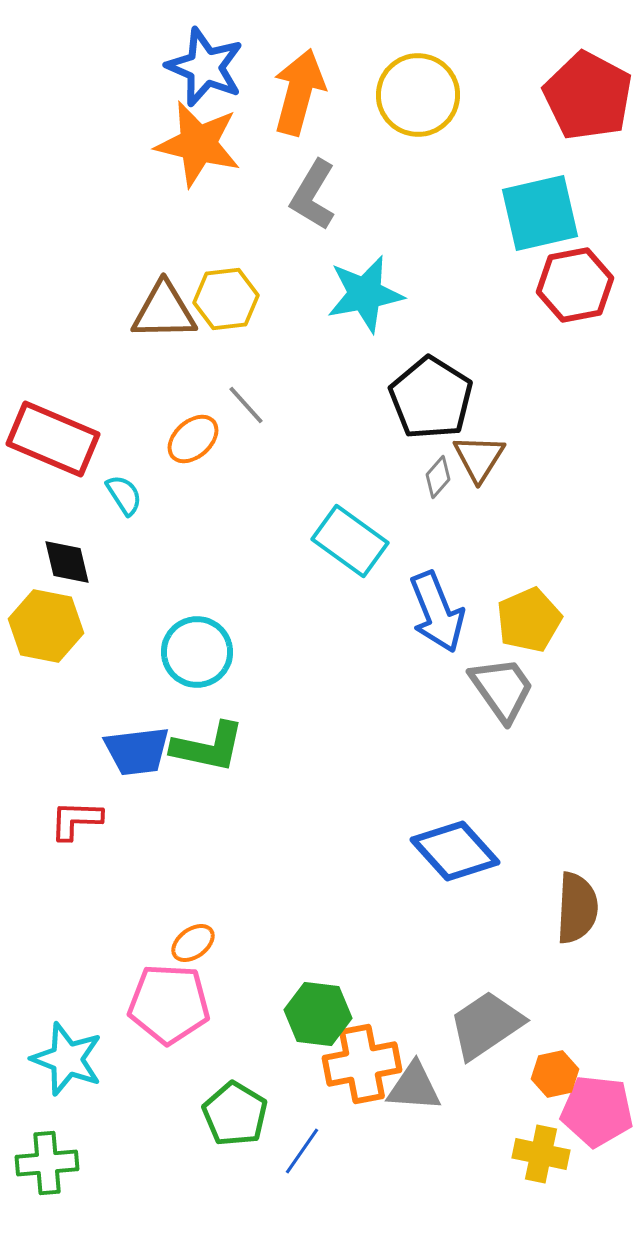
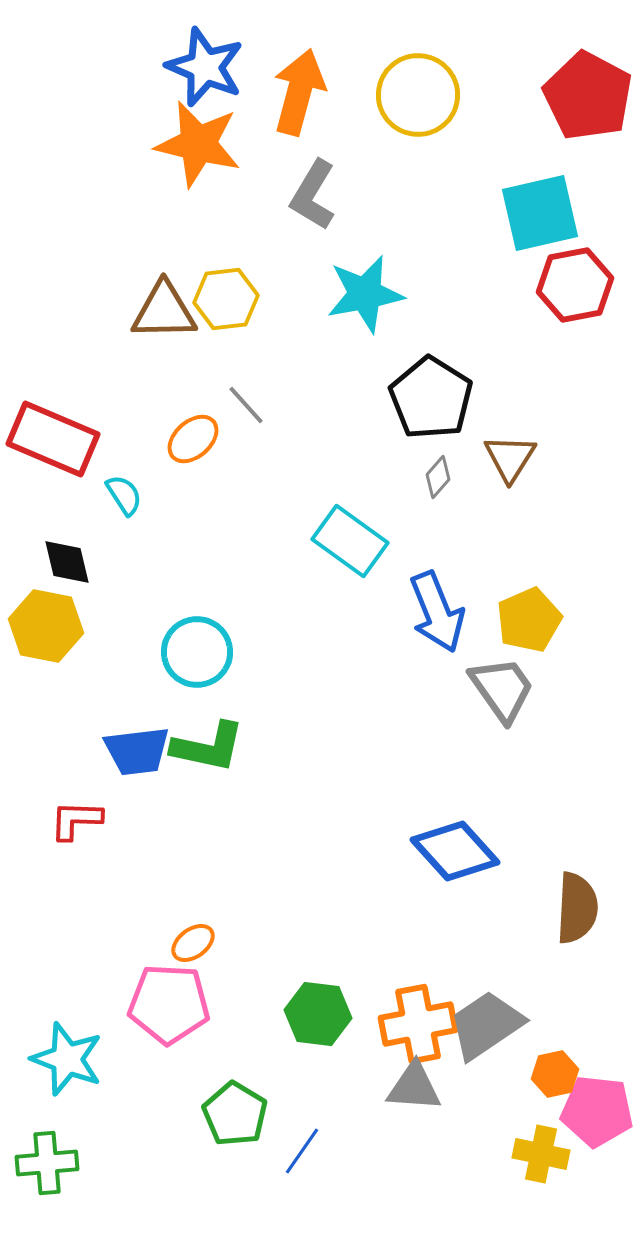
brown triangle at (479, 458): moved 31 px right
orange cross at (362, 1064): moved 56 px right, 40 px up
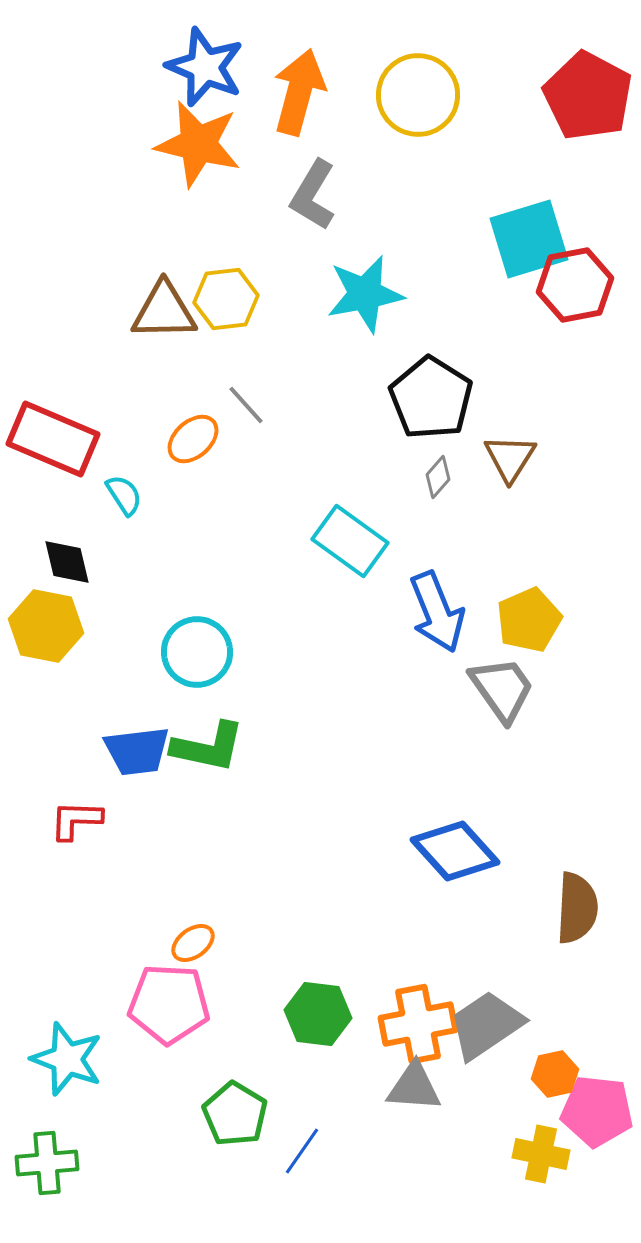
cyan square at (540, 213): moved 11 px left, 26 px down; rotated 4 degrees counterclockwise
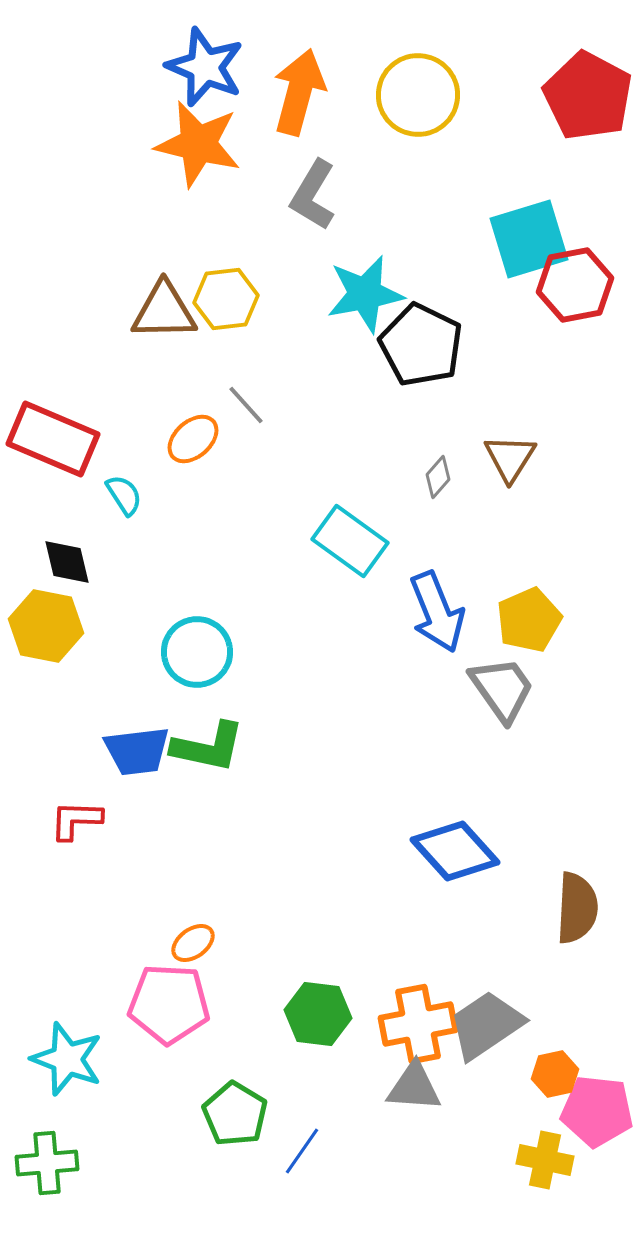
black pentagon at (431, 398): moved 10 px left, 53 px up; rotated 6 degrees counterclockwise
yellow cross at (541, 1154): moved 4 px right, 6 px down
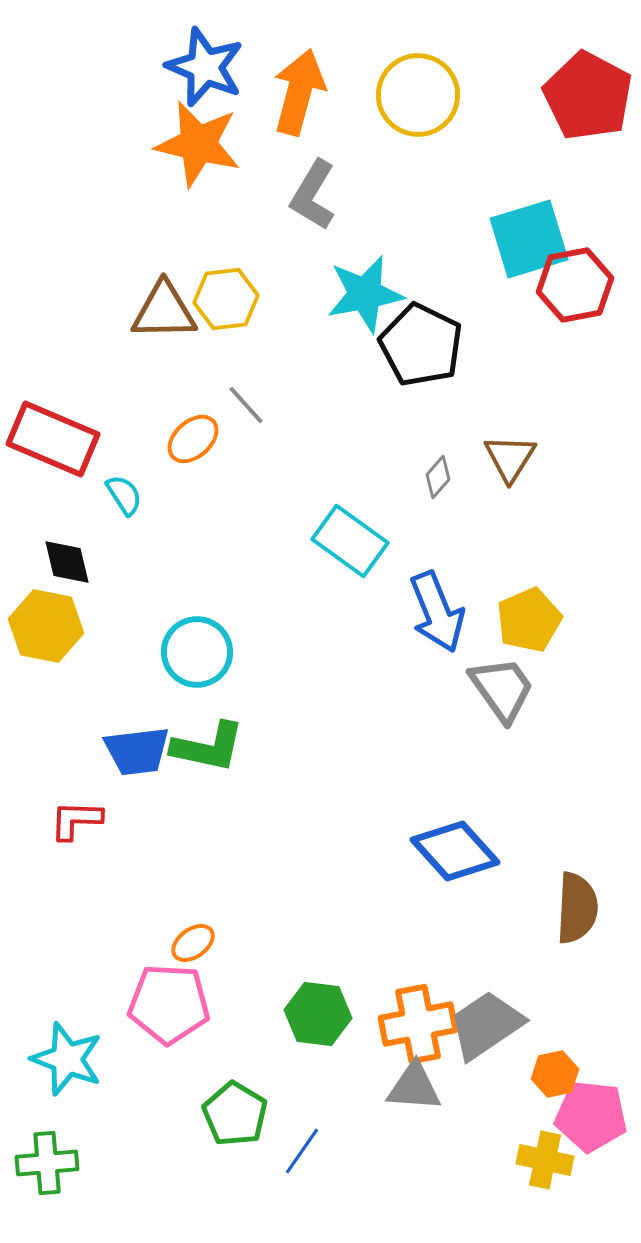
pink pentagon at (597, 1111): moved 6 px left, 5 px down
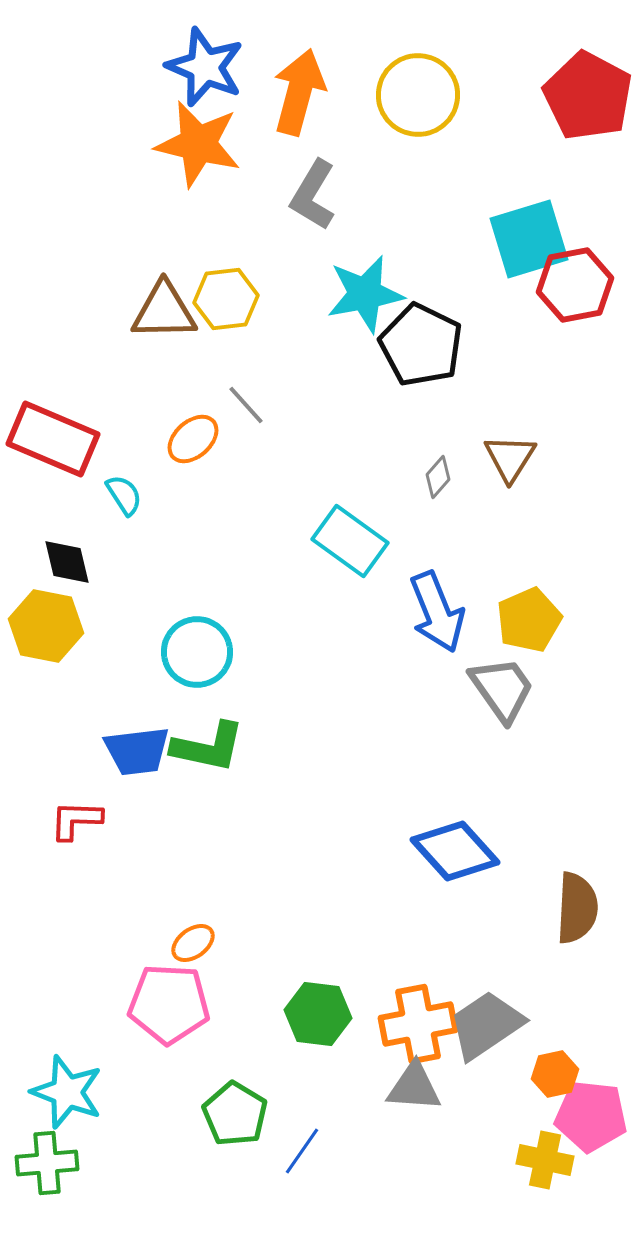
cyan star at (67, 1059): moved 33 px down
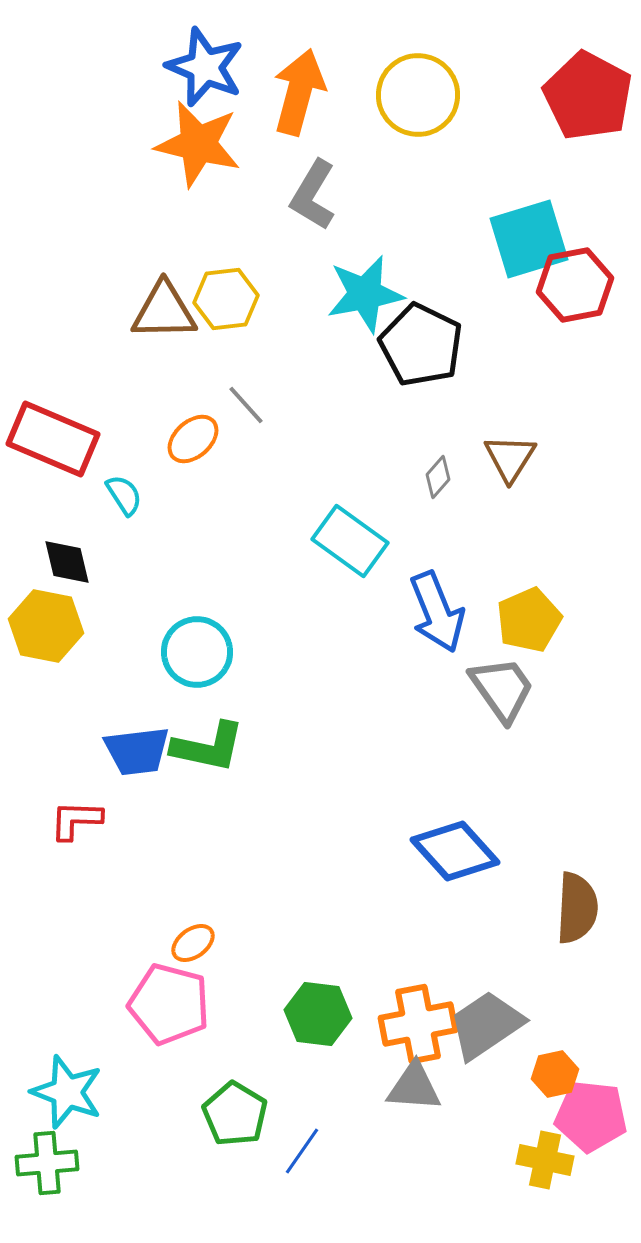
pink pentagon at (169, 1004): rotated 12 degrees clockwise
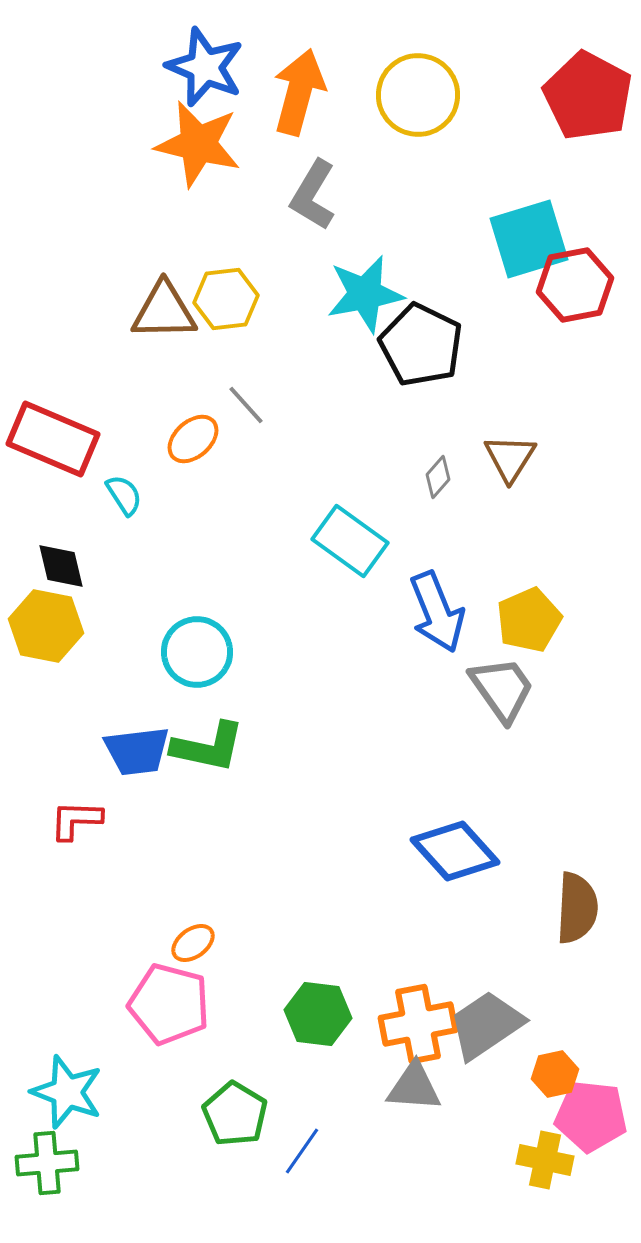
black diamond at (67, 562): moved 6 px left, 4 px down
